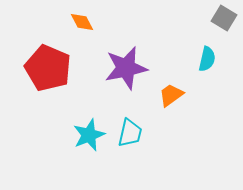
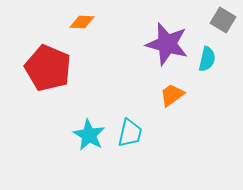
gray square: moved 1 px left, 2 px down
orange diamond: rotated 60 degrees counterclockwise
purple star: moved 41 px right, 24 px up; rotated 27 degrees clockwise
orange trapezoid: moved 1 px right
cyan star: rotated 20 degrees counterclockwise
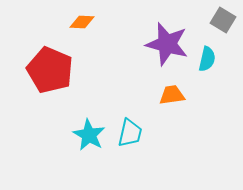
red pentagon: moved 2 px right, 2 px down
orange trapezoid: rotated 28 degrees clockwise
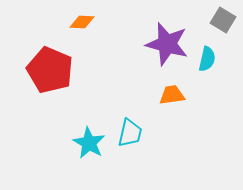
cyan star: moved 8 px down
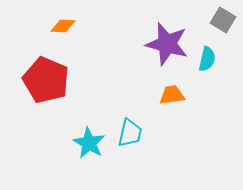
orange diamond: moved 19 px left, 4 px down
red pentagon: moved 4 px left, 10 px down
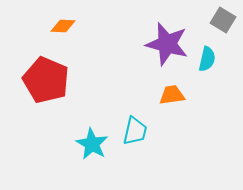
cyan trapezoid: moved 5 px right, 2 px up
cyan star: moved 3 px right, 1 px down
